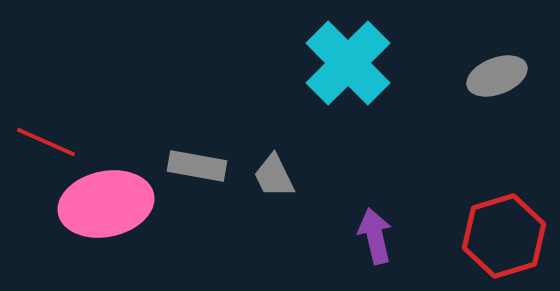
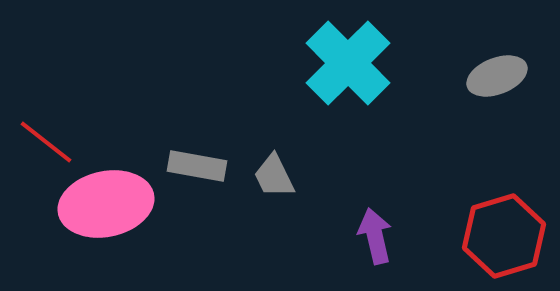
red line: rotated 14 degrees clockwise
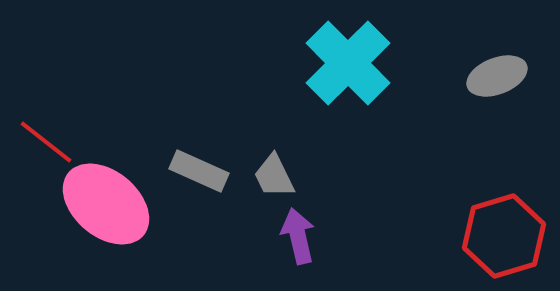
gray rectangle: moved 2 px right, 5 px down; rotated 14 degrees clockwise
pink ellipse: rotated 52 degrees clockwise
purple arrow: moved 77 px left
